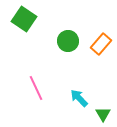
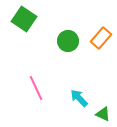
orange rectangle: moved 6 px up
green triangle: rotated 35 degrees counterclockwise
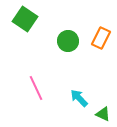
green square: moved 1 px right
orange rectangle: rotated 15 degrees counterclockwise
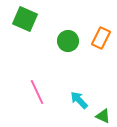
green square: rotated 10 degrees counterclockwise
pink line: moved 1 px right, 4 px down
cyan arrow: moved 2 px down
green triangle: moved 2 px down
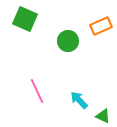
orange rectangle: moved 12 px up; rotated 40 degrees clockwise
pink line: moved 1 px up
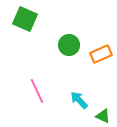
orange rectangle: moved 28 px down
green circle: moved 1 px right, 4 px down
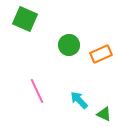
green triangle: moved 1 px right, 2 px up
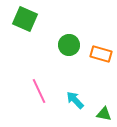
orange rectangle: rotated 40 degrees clockwise
pink line: moved 2 px right
cyan arrow: moved 4 px left
green triangle: rotated 14 degrees counterclockwise
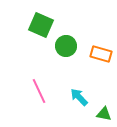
green square: moved 16 px right, 6 px down
green circle: moved 3 px left, 1 px down
cyan arrow: moved 4 px right, 3 px up
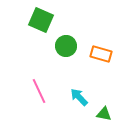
green square: moved 5 px up
